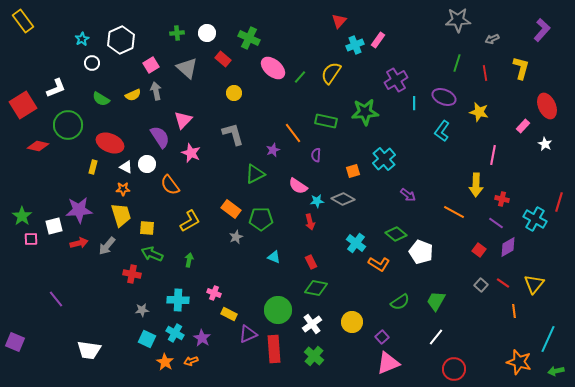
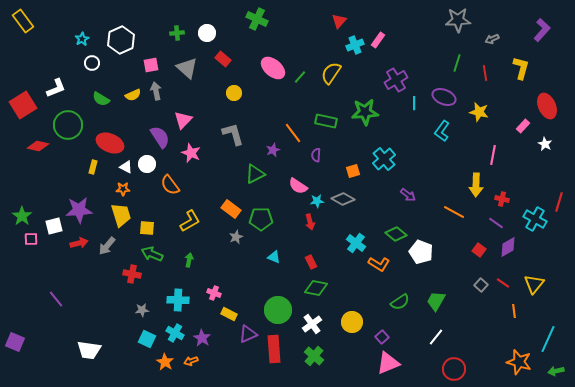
green cross at (249, 38): moved 8 px right, 19 px up
pink square at (151, 65): rotated 21 degrees clockwise
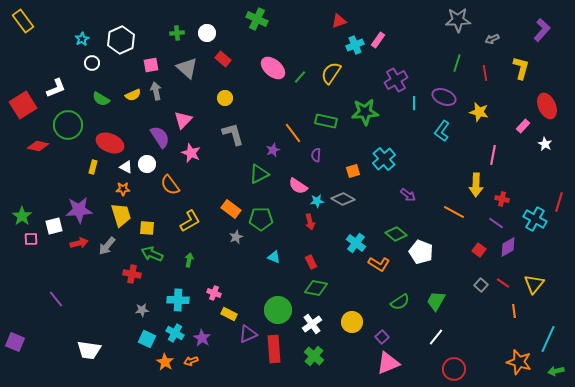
red triangle at (339, 21): rotated 28 degrees clockwise
yellow circle at (234, 93): moved 9 px left, 5 px down
green triangle at (255, 174): moved 4 px right
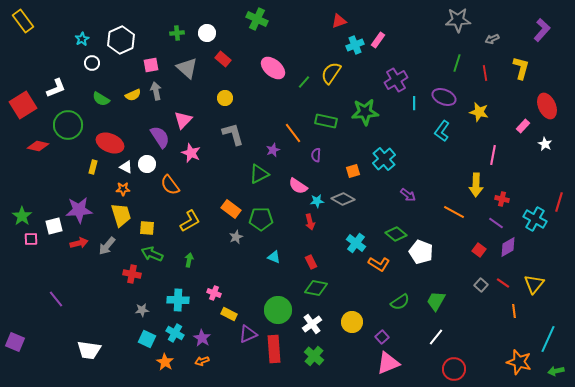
green line at (300, 77): moved 4 px right, 5 px down
orange arrow at (191, 361): moved 11 px right
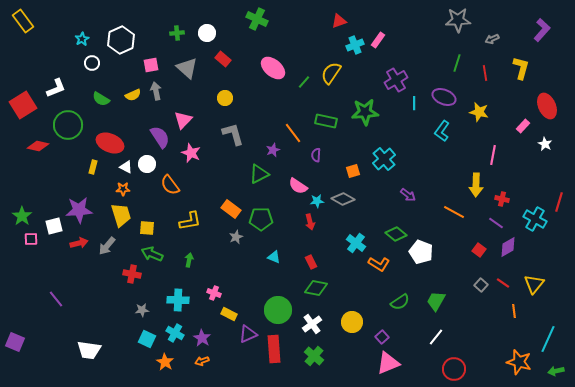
yellow L-shape at (190, 221): rotated 20 degrees clockwise
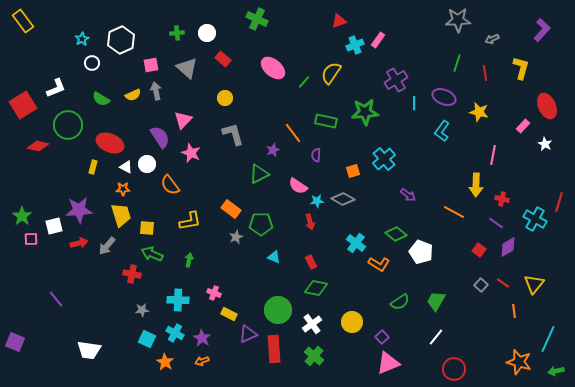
green pentagon at (261, 219): moved 5 px down
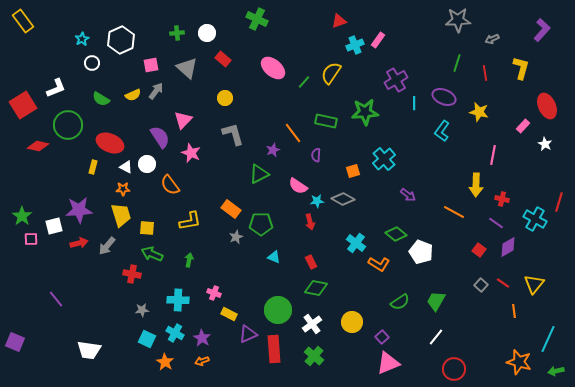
gray arrow at (156, 91): rotated 48 degrees clockwise
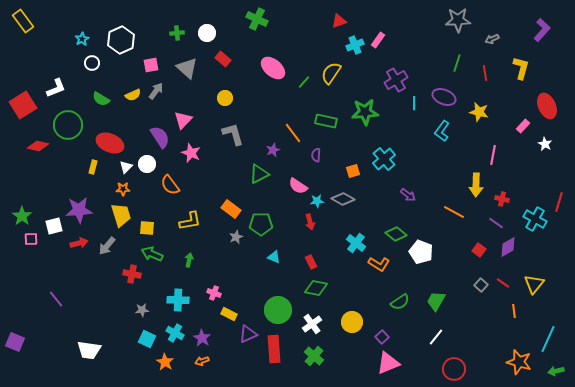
white triangle at (126, 167): rotated 48 degrees clockwise
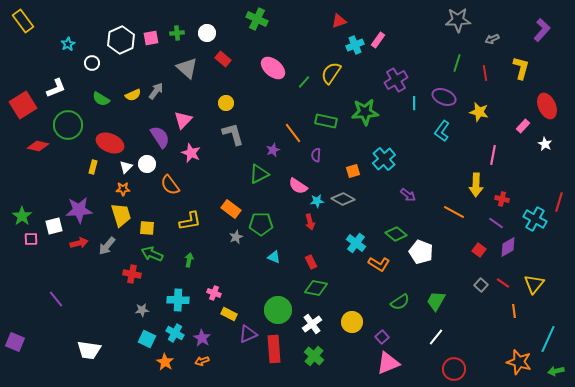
cyan star at (82, 39): moved 14 px left, 5 px down
pink square at (151, 65): moved 27 px up
yellow circle at (225, 98): moved 1 px right, 5 px down
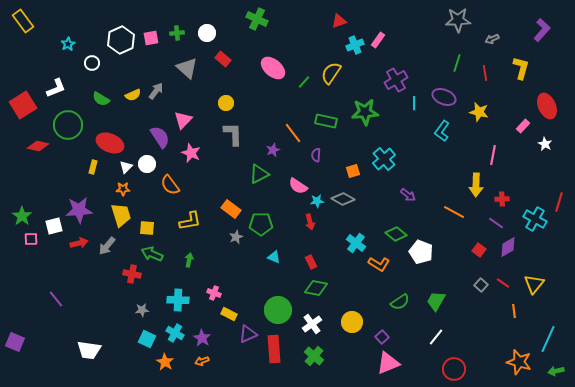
gray L-shape at (233, 134): rotated 15 degrees clockwise
red cross at (502, 199): rotated 16 degrees counterclockwise
